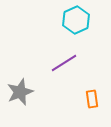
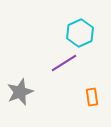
cyan hexagon: moved 4 px right, 13 px down
orange rectangle: moved 2 px up
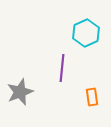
cyan hexagon: moved 6 px right
purple line: moved 2 px left, 5 px down; rotated 52 degrees counterclockwise
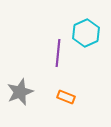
purple line: moved 4 px left, 15 px up
orange rectangle: moved 26 px left; rotated 60 degrees counterclockwise
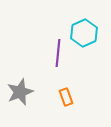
cyan hexagon: moved 2 px left
orange rectangle: rotated 48 degrees clockwise
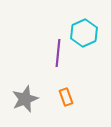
gray star: moved 5 px right, 7 px down
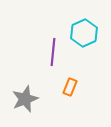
purple line: moved 5 px left, 1 px up
orange rectangle: moved 4 px right, 10 px up; rotated 42 degrees clockwise
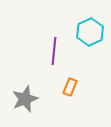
cyan hexagon: moved 6 px right, 1 px up
purple line: moved 1 px right, 1 px up
